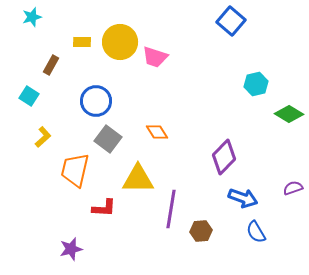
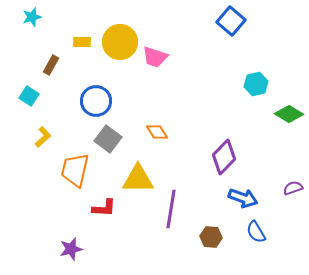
brown hexagon: moved 10 px right, 6 px down; rotated 10 degrees clockwise
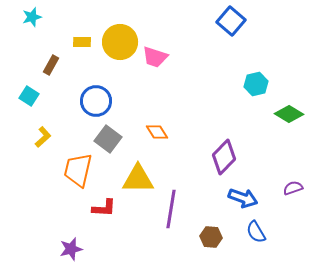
orange trapezoid: moved 3 px right
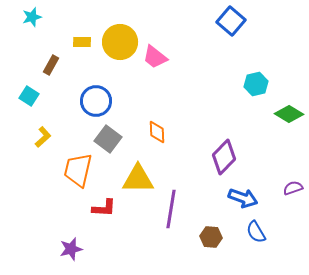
pink trapezoid: rotated 20 degrees clockwise
orange diamond: rotated 30 degrees clockwise
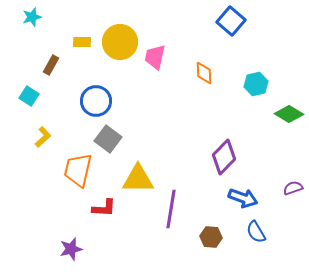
pink trapezoid: rotated 64 degrees clockwise
orange diamond: moved 47 px right, 59 px up
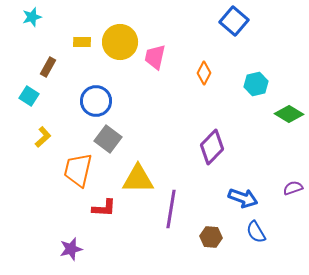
blue square: moved 3 px right
brown rectangle: moved 3 px left, 2 px down
orange diamond: rotated 30 degrees clockwise
purple diamond: moved 12 px left, 10 px up
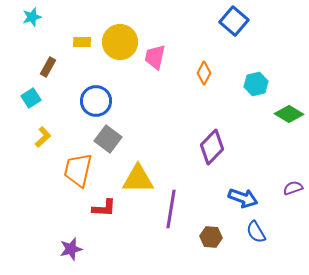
cyan square: moved 2 px right, 2 px down; rotated 24 degrees clockwise
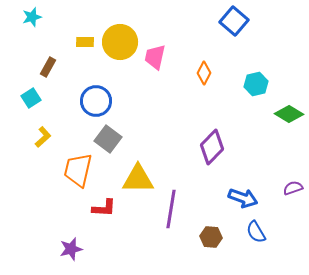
yellow rectangle: moved 3 px right
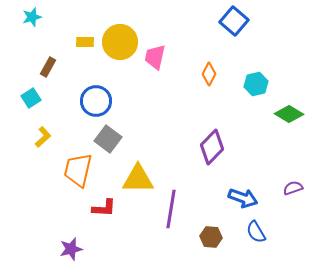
orange diamond: moved 5 px right, 1 px down
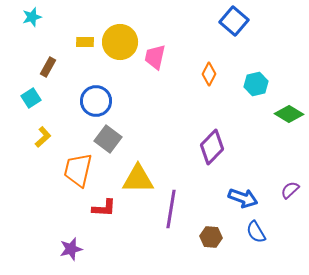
purple semicircle: moved 3 px left, 2 px down; rotated 24 degrees counterclockwise
